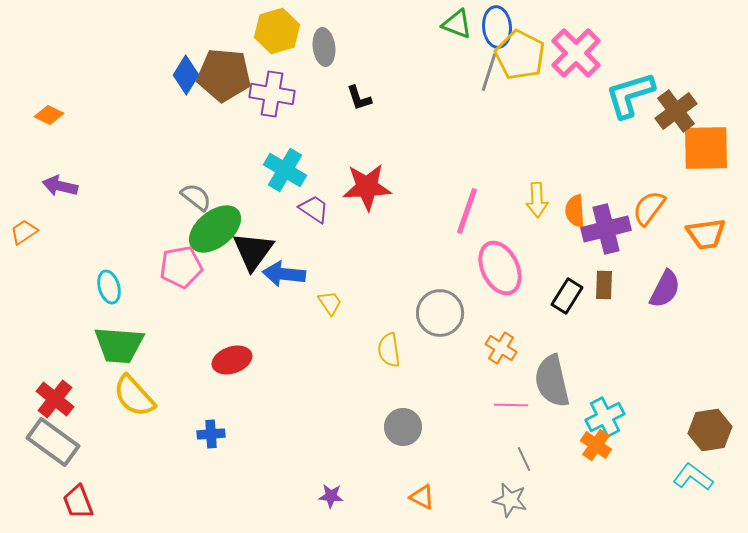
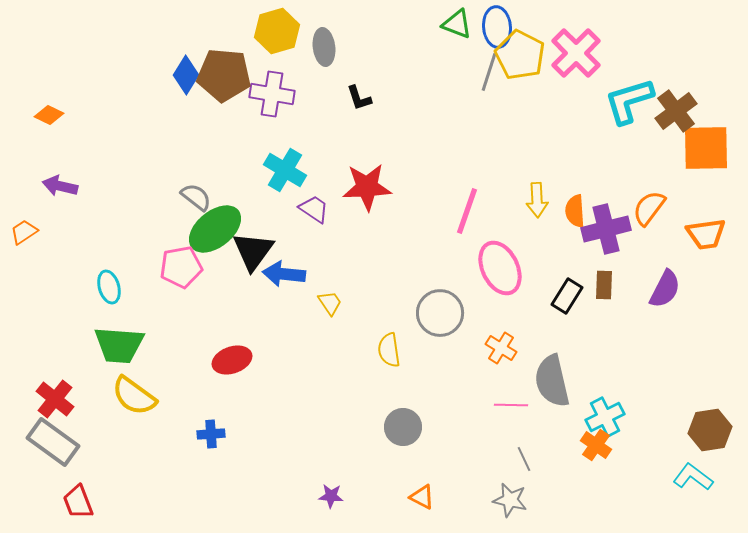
cyan L-shape at (630, 95): moved 1 px left, 6 px down
yellow semicircle at (134, 396): rotated 12 degrees counterclockwise
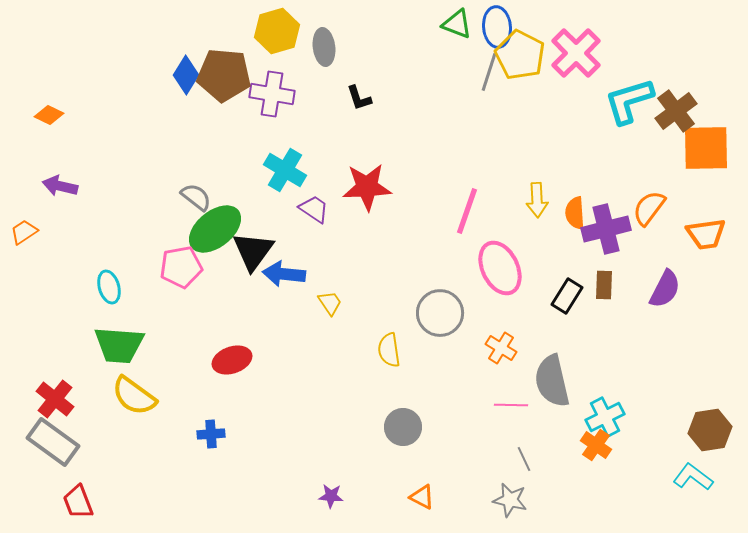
orange semicircle at (575, 211): moved 2 px down
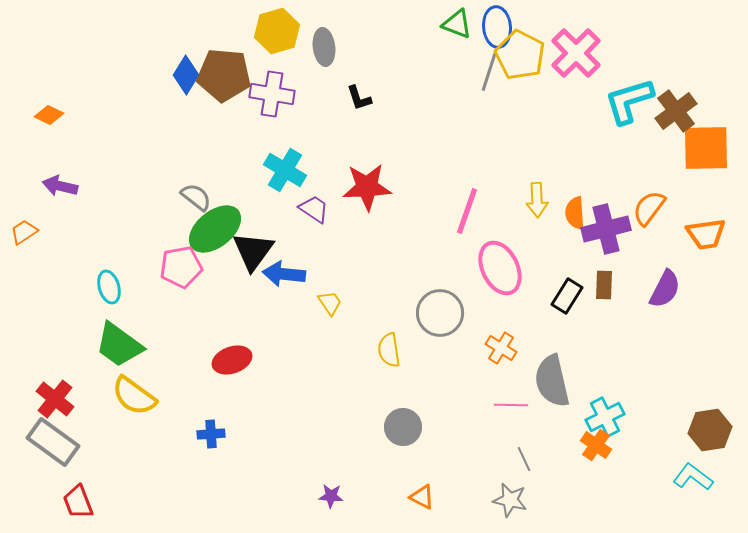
green trapezoid at (119, 345): rotated 32 degrees clockwise
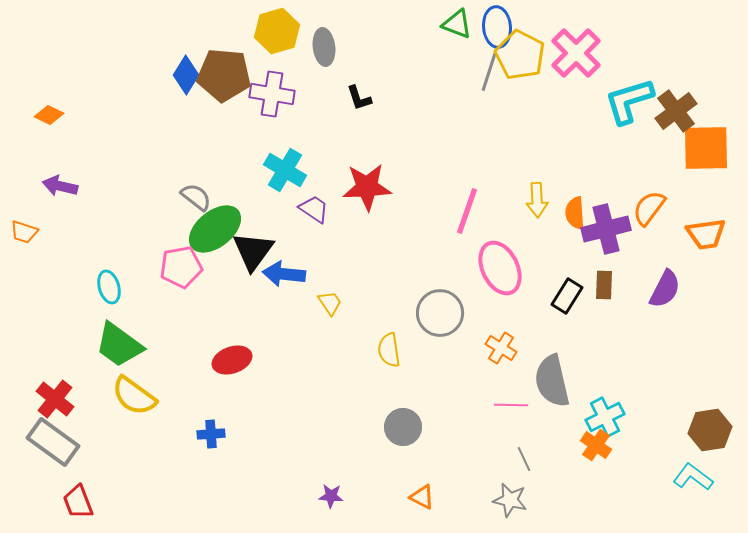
orange trapezoid at (24, 232): rotated 128 degrees counterclockwise
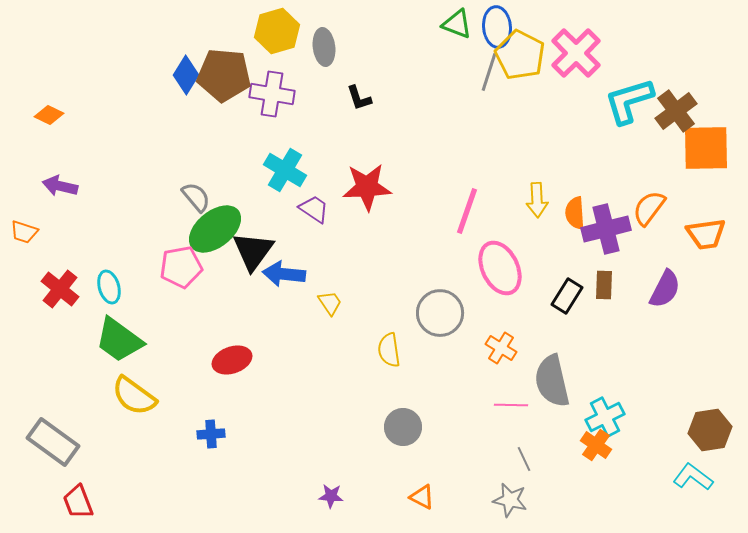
gray semicircle at (196, 197): rotated 12 degrees clockwise
green trapezoid at (119, 345): moved 5 px up
red cross at (55, 399): moved 5 px right, 110 px up
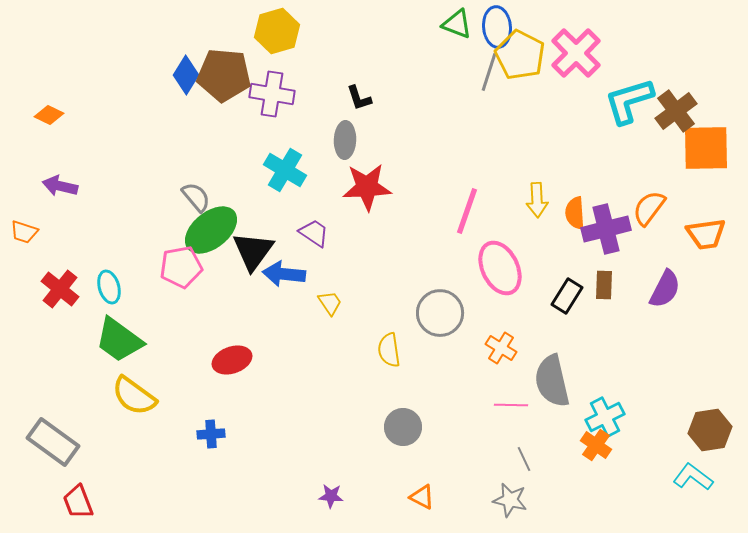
gray ellipse at (324, 47): moved 21 px right, 93 px down; rotated 9 degrees clockwise
purple trapezoid at (314, 209): moved 24 px down
green ellipse at (215, 229): moved 4 px left, 1 px down
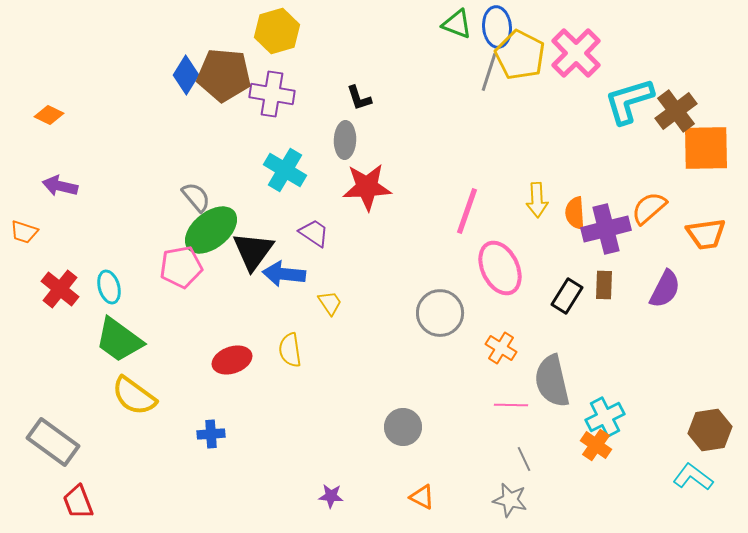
orange semicircle at (649, 208): rotated 12 degrees clockwise
yellow semicircle at (389, 350): moved 99 px left
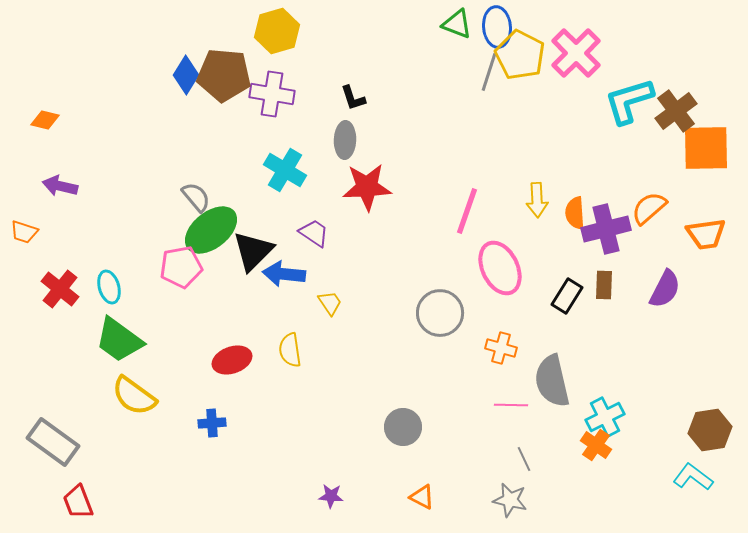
black L-shape at (359, 98): moved 6 px left
orange diamond at (49, 115): moved 4 px left, 5 px down; rotated 12 degrees counterclockwise
black triangle at (253, 251): rotated 9 degrees clockwise
orange cross at (501, 348): rotated 16 degrees counterclockwise
blue cross at (211, 434): moved 1 px right, 11 px up
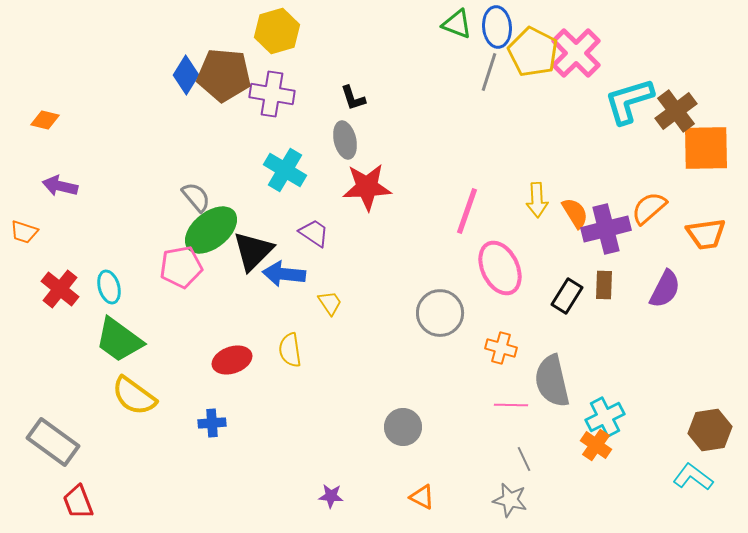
yellow pentagon at (520, 55): moved 13 px right, 3 px up
gray ellipse at (345, 140): rotated 15 degrees counterclockwise
orange semicircle at (575, 213): rotated 152 degrees clockwise
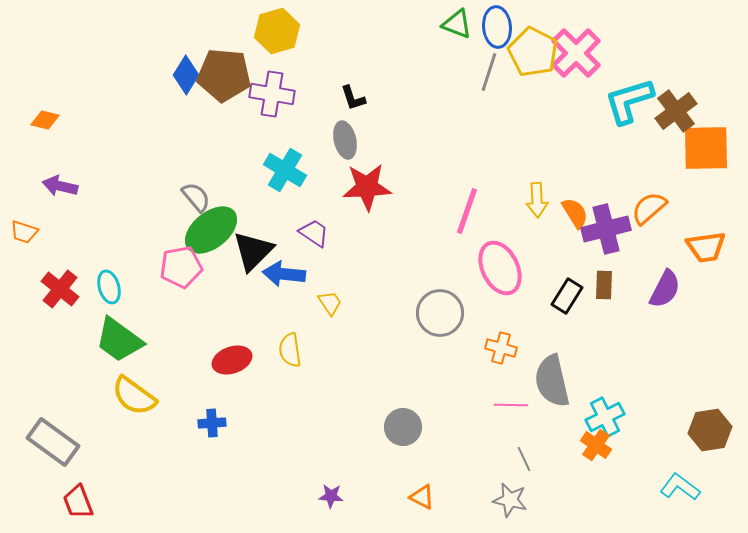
orange trapezoid at (706, 234): moved 13 px down
cyan L-shape at (693, 477): moved 13 px left, 10 px down
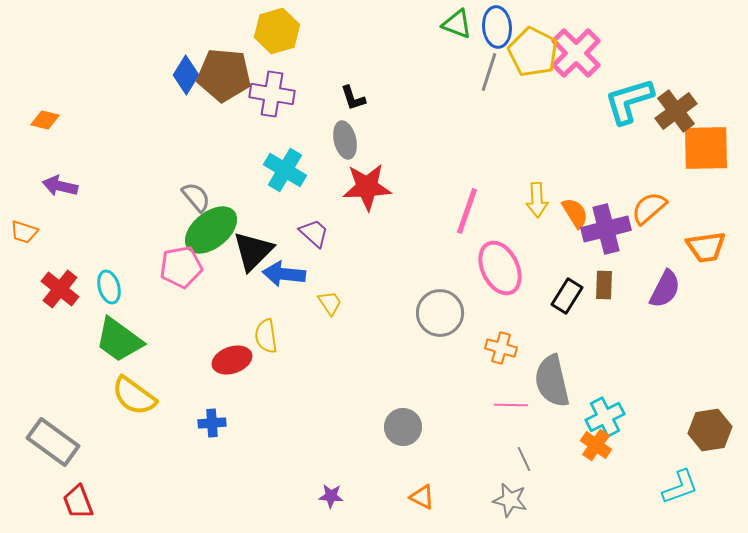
purple trapezoid at (314, 233): rotated 8 degrees clockwise
yellow semicircle at (290, 350): moved 24 px left, 14 px up
cyan L-shape at (680, 487): rotated 123 degrees clockwise
